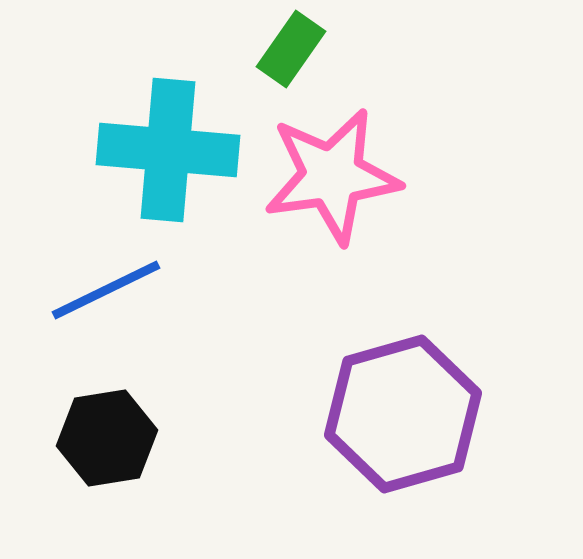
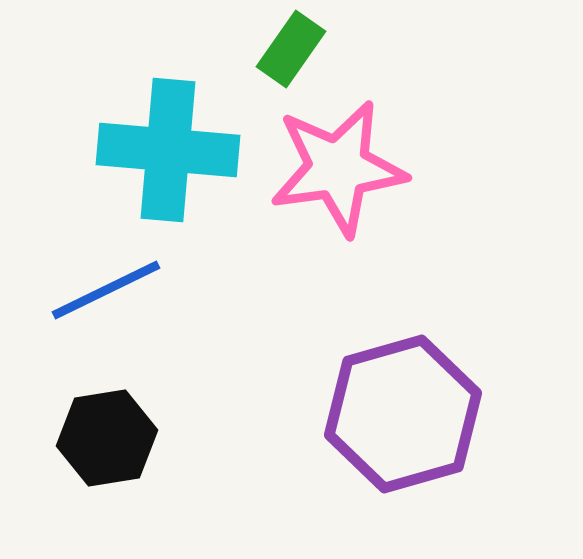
pink star: moved 6 px right, 8 px up
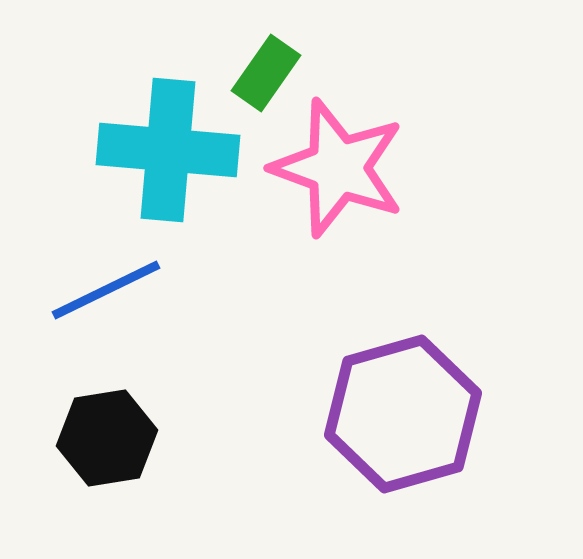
green rectangle: moved 25 px left, 24 px down
pink star: rotated 28 degrees clockwise
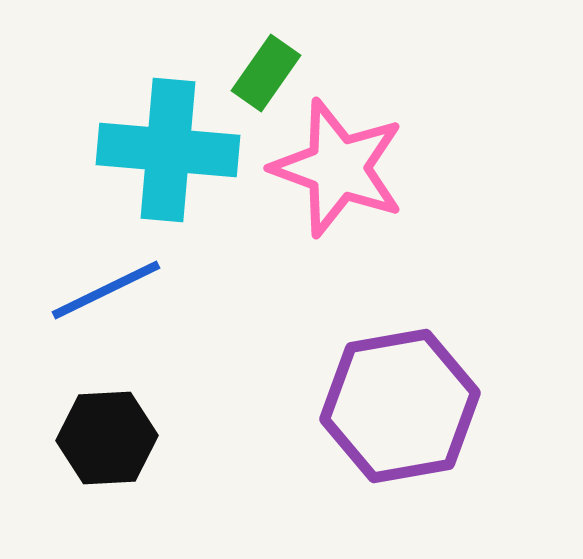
purple hexagon: moved 3 px left, 8 px up; rotated 6 degrees clockwise
black hexagon: rotated 6 degrees clockwise
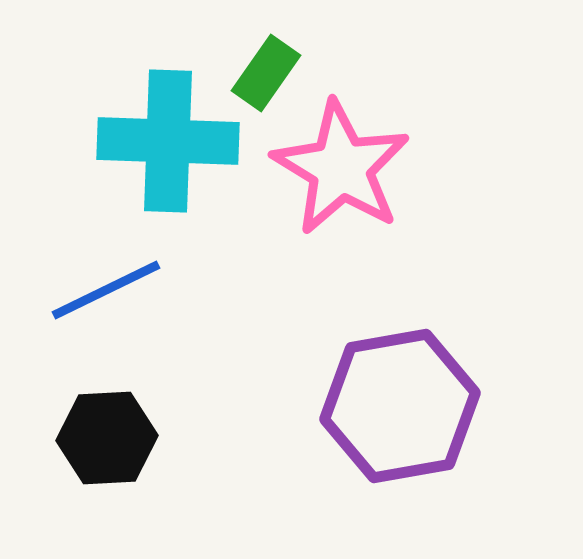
cyan cross: moved 9 px up; rotated 3 degrees counterclockwise
pink star: moved 3 px right; rotated 11 degrees clockwise
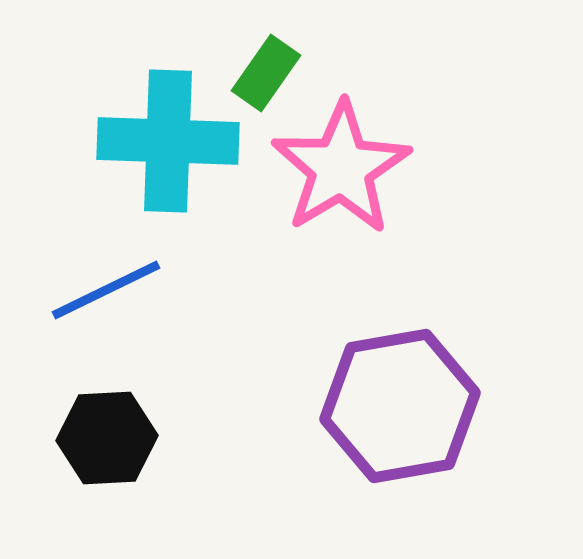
pink star: rotated 10 degrees clockwise
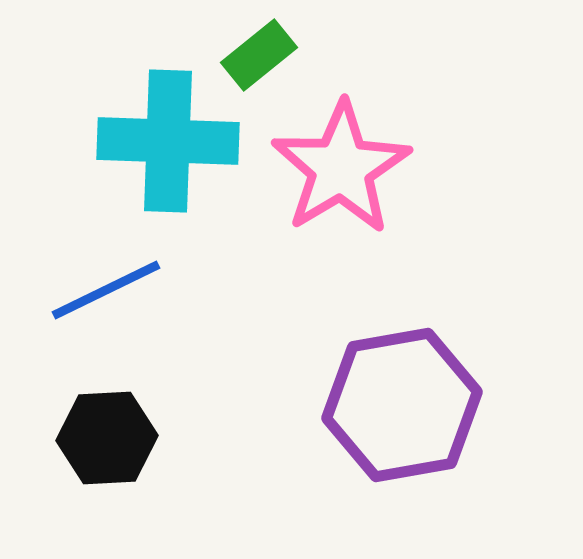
green rectangle: moved 7 px left, 18 px up; rotated 16 degrees clockwise
purple hexagon: moved 2 px right, 1 px up
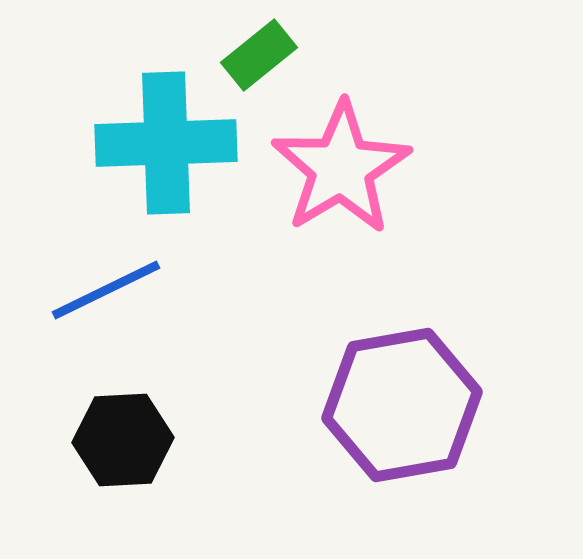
cyan cross: moved 2 px left, 2 px down; rotated 4 degrees counterclockwise
black hexagon: moved 16 px right, 2 px down
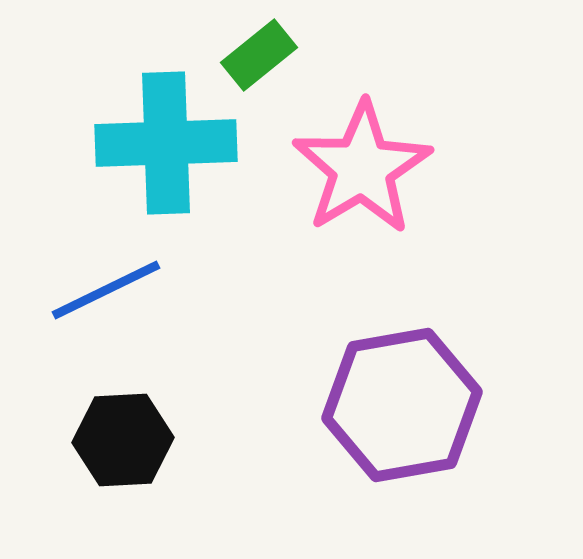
pink star: moved 21 px right
